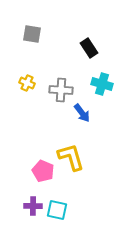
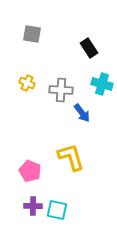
pink pentagon: moved 13 px left
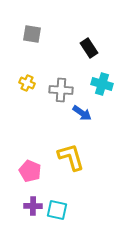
blue arrow: rotated 18 degrees counterclockwise
